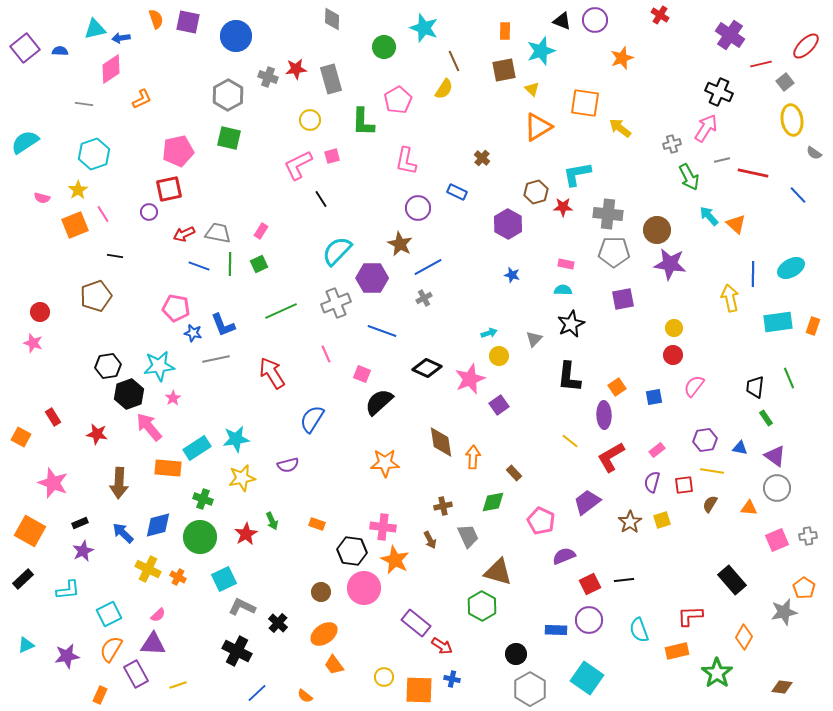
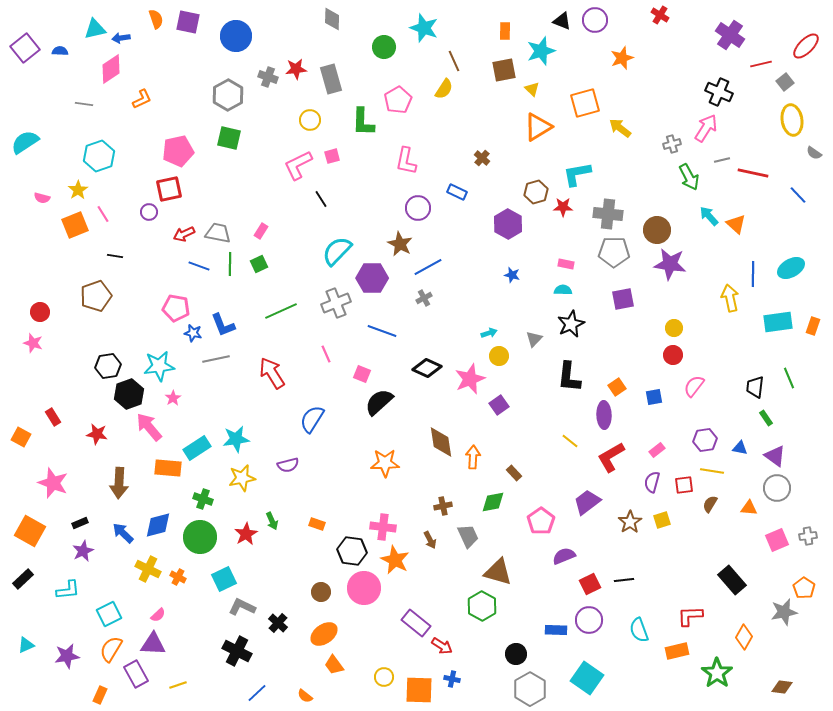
orange square at (585, 103): rotated 24 degrees counterclockwise
cyan hexagon at (94, 154): moved 5 px right, 2 px down
pink pentagon at (541, 521): rotated 12 degrees clockwise
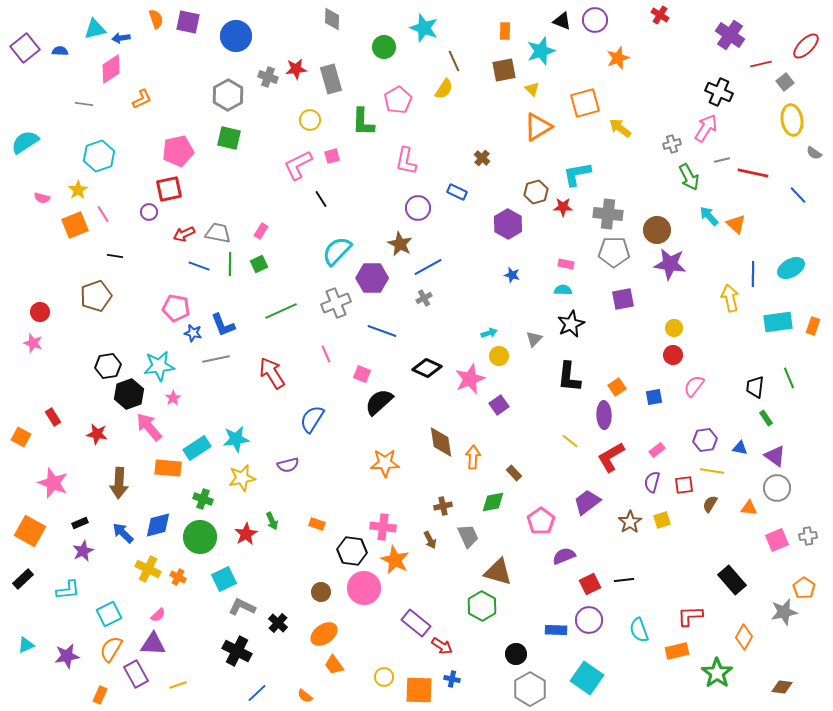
orange star at (622, 58): moved 4 px left
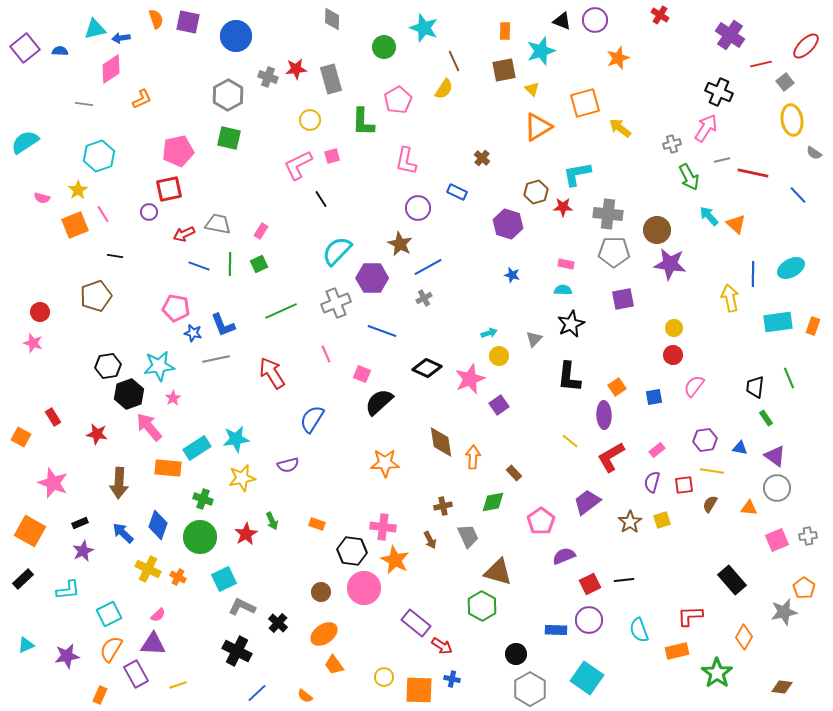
purple hexagon at (508, 224): rotated 12 degrees counterclockwise
gray trapezoid at (218, 233): moved 9 px up
blue diamond at (158, 525): rotated 56 degrees counterclockwise
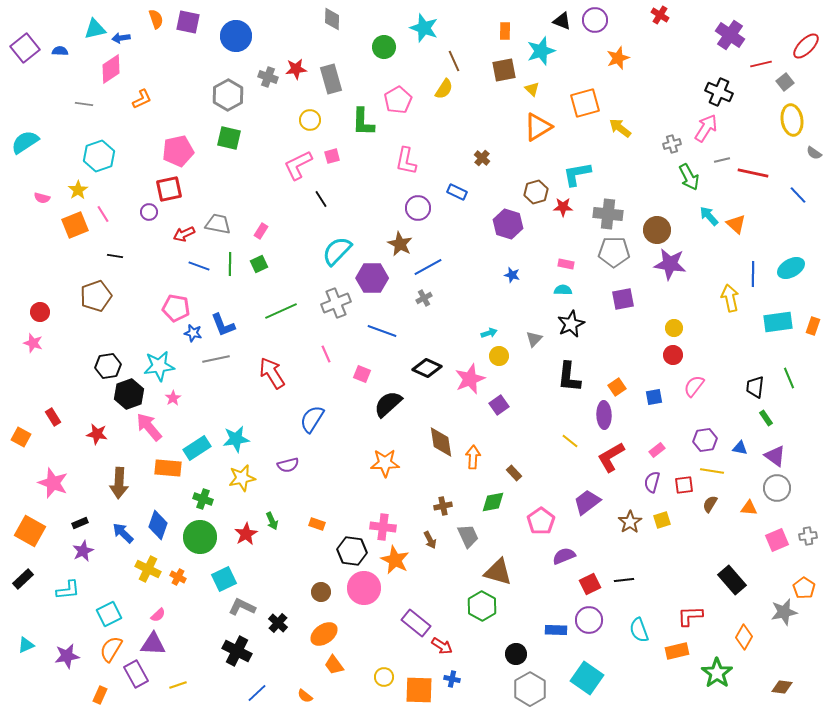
black semicircle at (379, 402): moved 9 px right, 2 px down
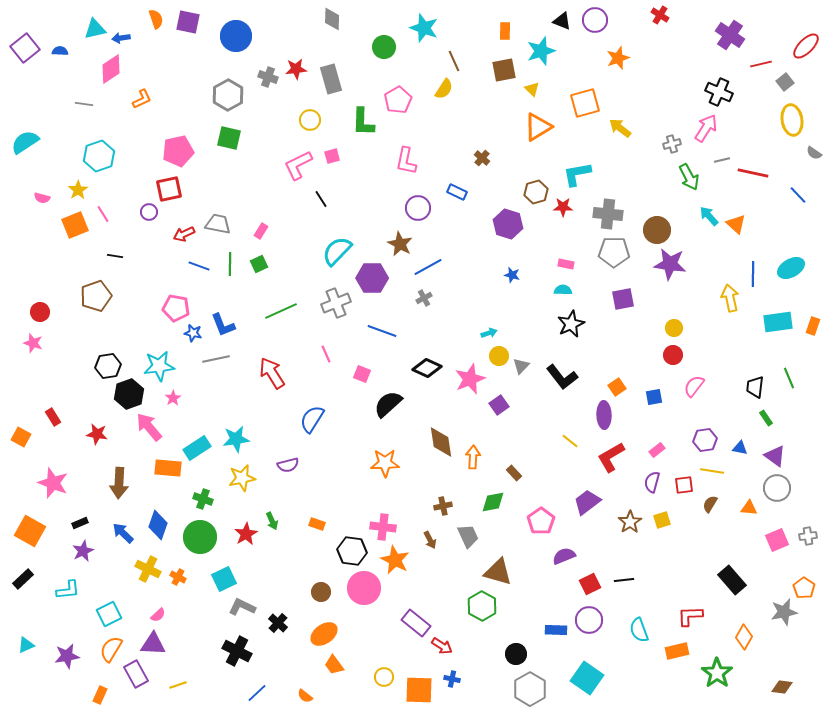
gray triangle at (534, 339): moved 13 px left, 27 px down
black L-shape at (569, 377): moved 7 px left; rotated 44 degrees counterclockwise
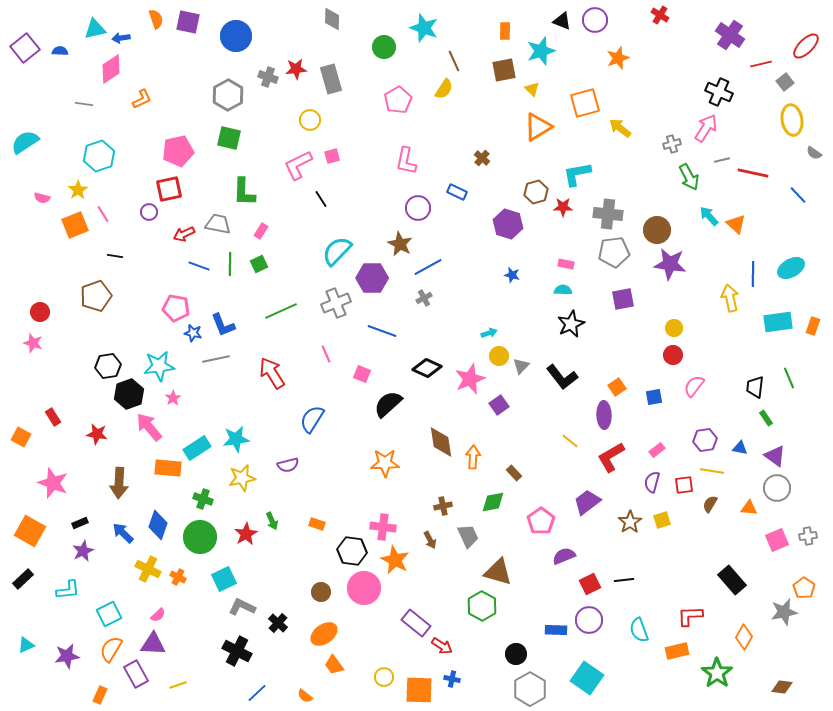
green L-shape at (363, 122): moved 119 px left, 70 px down
gray pentagon at (614, 252): rotated 8 degrees counterclockwise
